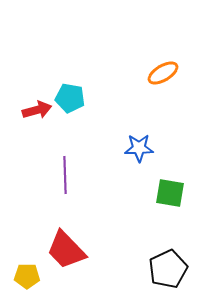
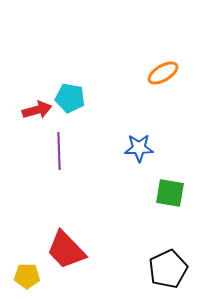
purple line: moved 6 px left, 24 px up
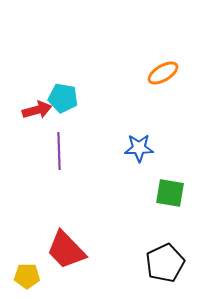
cyan pentagon: moved 7 px left
black pentagon: moved 3 px left, 6 px up
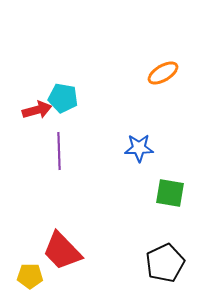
red trapezoid: moved 4 px left, 1 px down
yellow pentagon: moved 3 px right
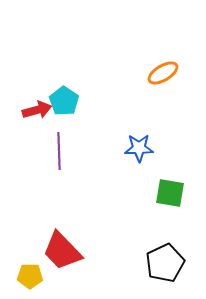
cyan pentagon: moved 1 px right, 3 px down; rotated 24 degrees clockwise
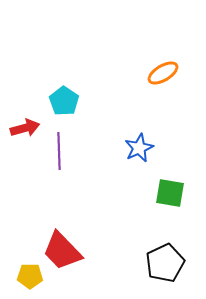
red arrow: moved 12 px left, 18 px down
blue star: rotated 24 degrees counterclockwise
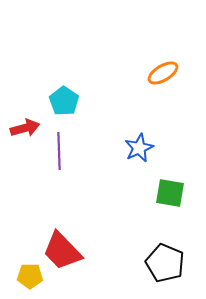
black pentagon: rotated 24 degrees counterclockwise
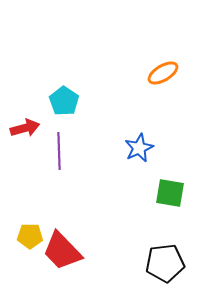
black pentagon: rotated 30 degrees counterclockwise
yellow pentagon: moved 40 px up
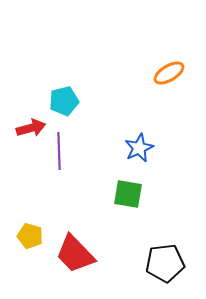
orange ellipse: moved 6 px right
cyan pentagon: rotated 24 degrees clockwise
red arrow: moved 6 px right
green square: moved 42 px left, 1 px down
yellow pentagon: rotated 15 degrees clockwise
red trapezoid: moved 13 px right, 3 px down
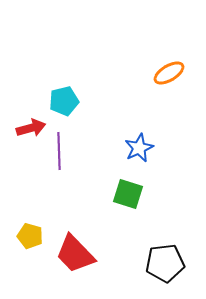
green square: rotated 8 degrees clockwise
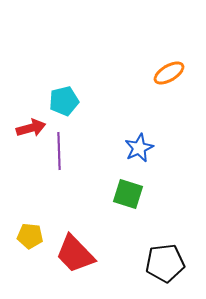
yellow pentagon: rotated 10 degrees counterclockwise
